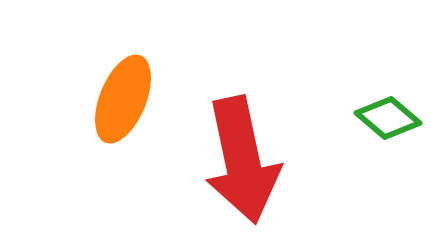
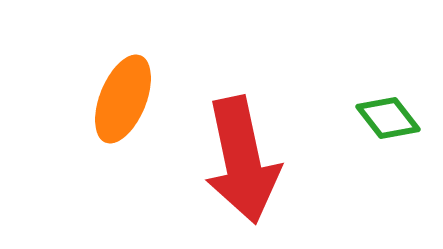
green diamond: rotated 12 degrees clockwise
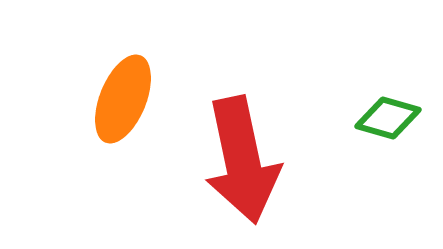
green diamond: rotated 36 degrees counterclockwise
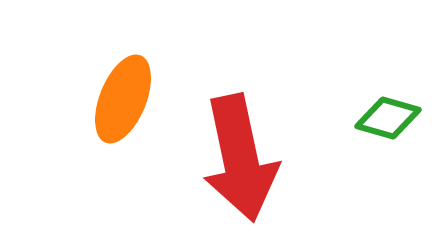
red arrow: moved 2 px left, 2 px up
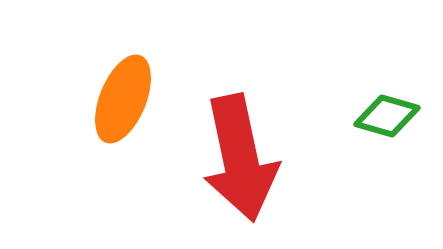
green diamond: moved 1 px left, 2 px up
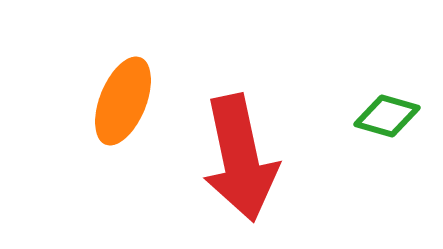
orange ellipse: moved 2 px down
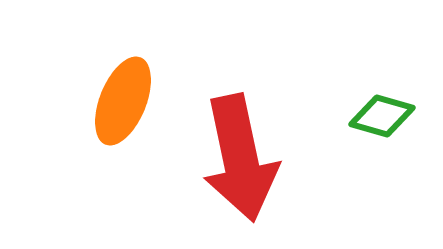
green diamond: moved 5 px left
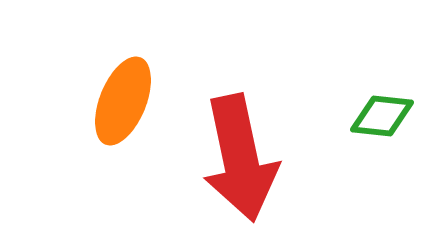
green diamond: rotated 10 degrees counterclockwise
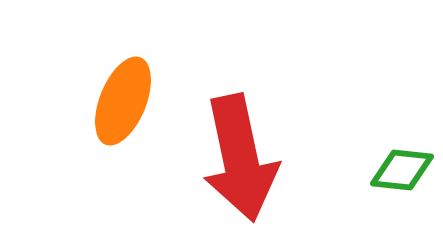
green diamond: moved 20 px right, 54 px down
